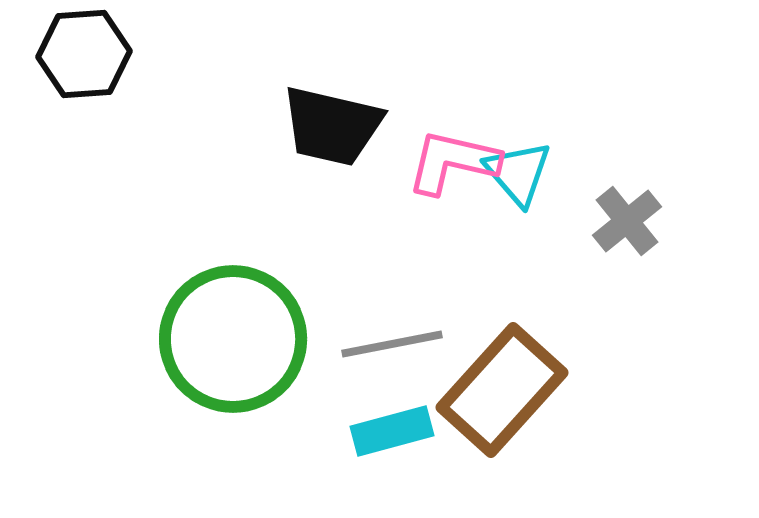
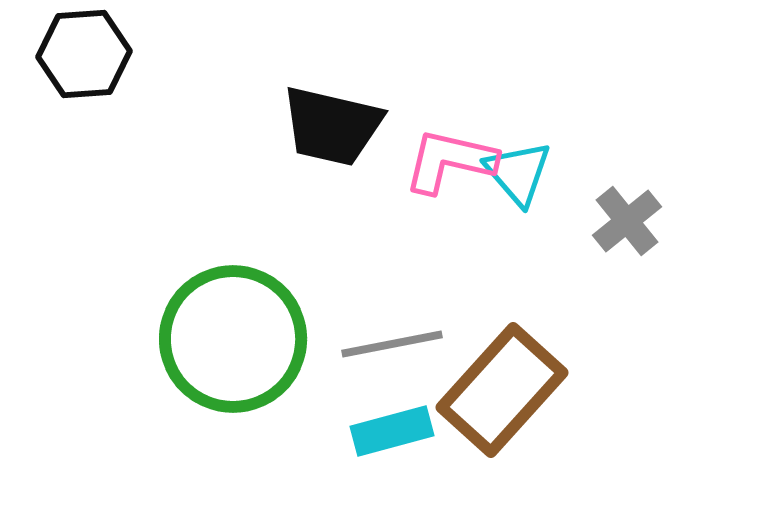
pink L-shape: moved 3 px left, 1 px up
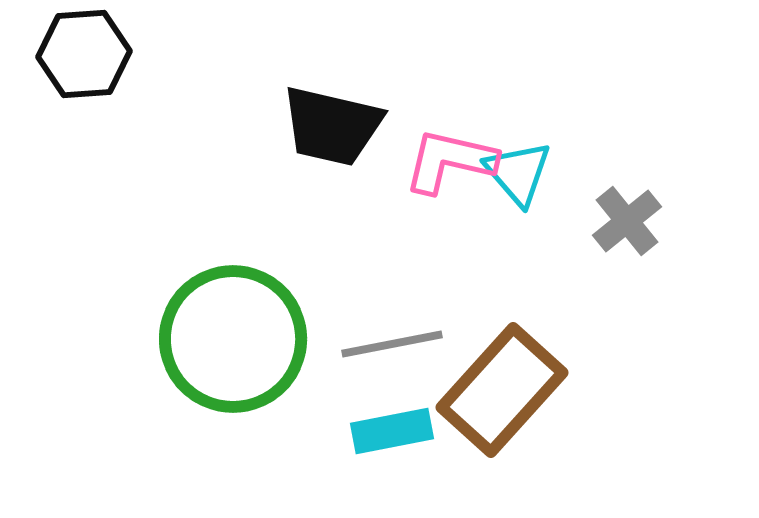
cyan rectangle: rotated 4 degrees clockwise
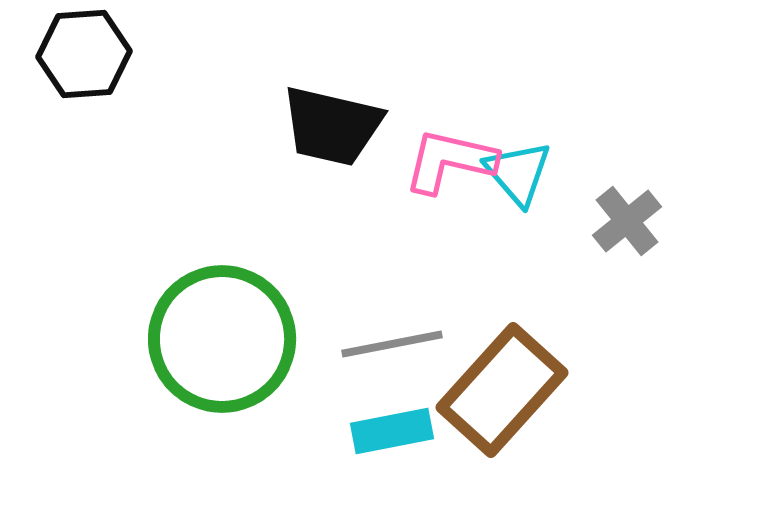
green circle: moved 11 px left
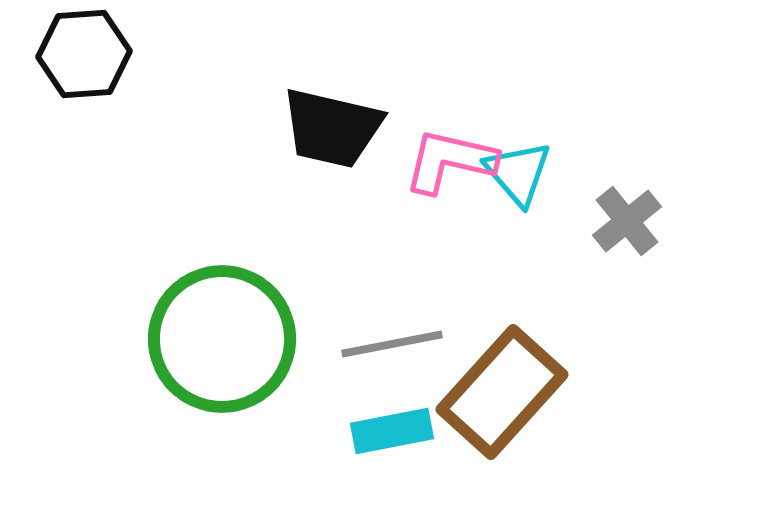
black trapezoid: moved 2 px down
brown rectangle: moved 2 px down
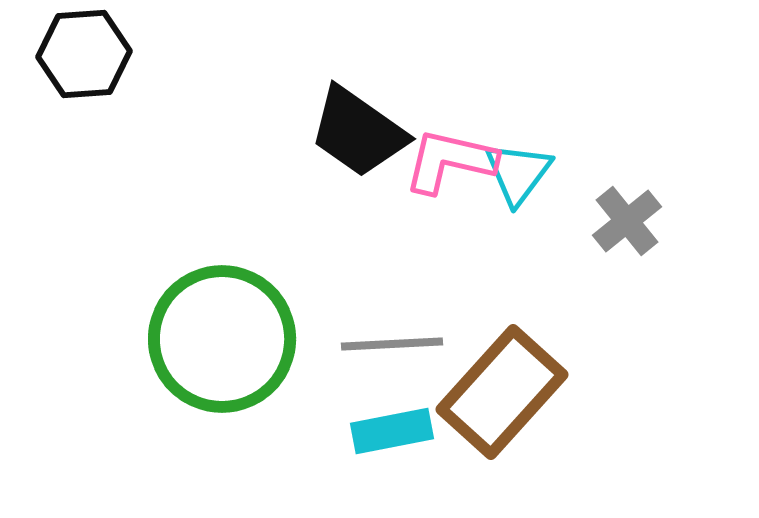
black trapezoid: moved 26 px right, 4 px down; rotated 22 degrees clockwise
cyan triangle: rotated 18 degrees clockwise
gray line: rotated 8 degrees clockwise
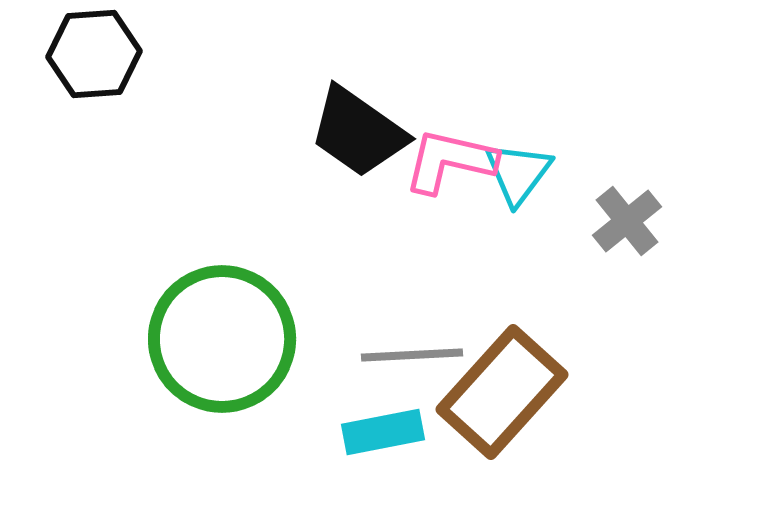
black hexagon: moved 10 px right
gray line: moved 20 px right, 11 px down
cyan rectangle: moved 9 px left, 1 px down
